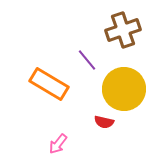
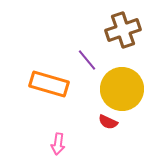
orange rectangle: rotated 15 degrees counterclockwise
yellow circle: moved 2 px left
red semicircle: moved 4 px right; rotated 12 degrees clockwise
pink arrow: rotated 30 degrees counterclockwise
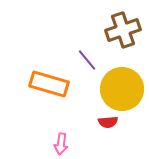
red semicircle: rotated 30 degrees counterclockwise
pink arrow: moved 3 px right
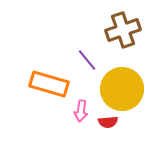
pink arrow: moved 20 px right, 33 px up
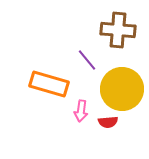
brown cross: moved 5 px left; rotated 24 degrees clockwise
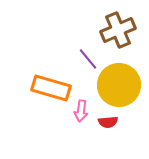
brown cross: rotated 28 degrees counterclockwise
purple line: moved 1 px right, 1 px up
orange rectangle: moved 2 px right, 4 px down
yellow circle: moved 3 px left, 4 px up
